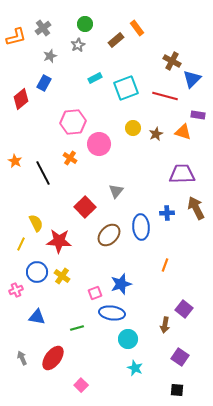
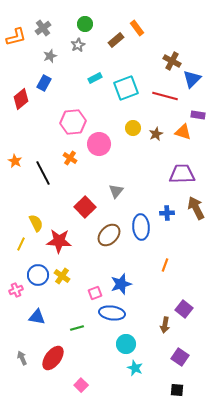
blue circle at (37, 272): moved 1 px right, 3 px down
cyan circle at (128, 339): moved 2 px left, 5 px down
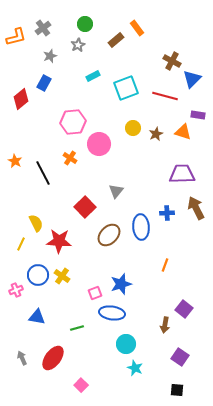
cyan rectangle at (95, 78): moved 2 px left, 2 px up
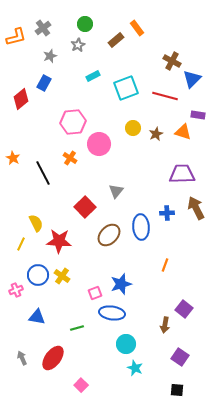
orange star at (15, 161): moved 2 px left, 3 px up
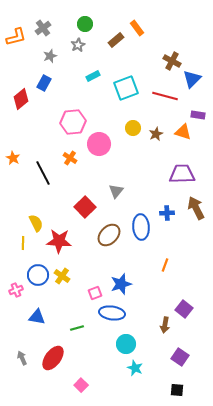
yellow line at (21, 244): moved 2 px right, 1 px up; rotated 24 degrees counterclockwise
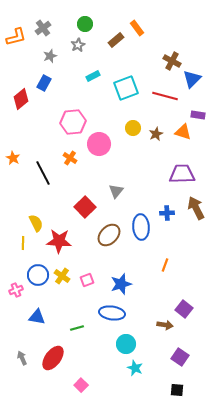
pink square at (95, 293): moved 8 px left, 13 px up
brown arrow at (165, 325): rotated 91 degrees counterclockwise
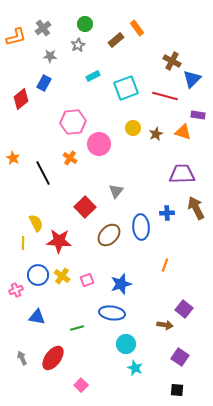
gray star at (50, 56): rotated 24 degrees clockwise
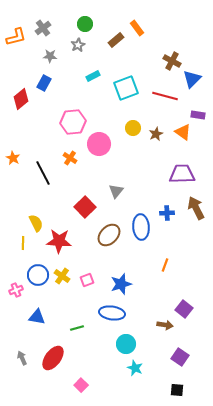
orange triangle at (183, 132): rotated 18 degrees clockwise
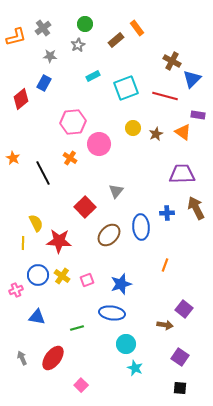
black square at (177, 390): moved 3 px right, 2 px up
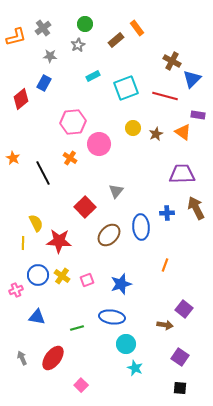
blue ellipse at (112, 313): moved 4 px down
